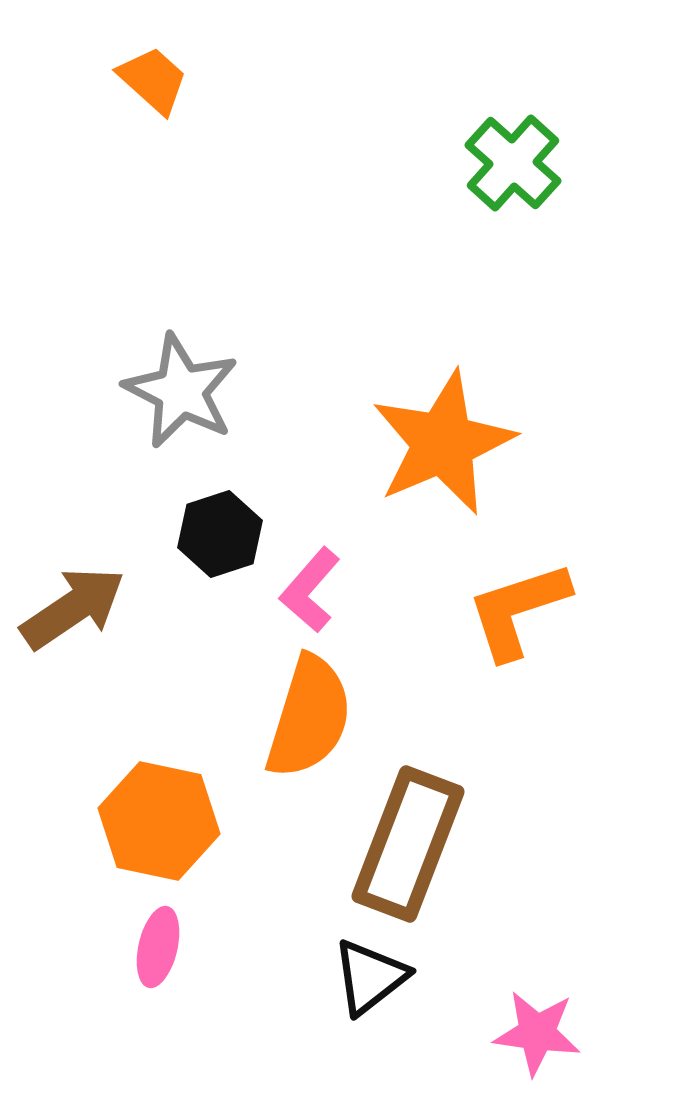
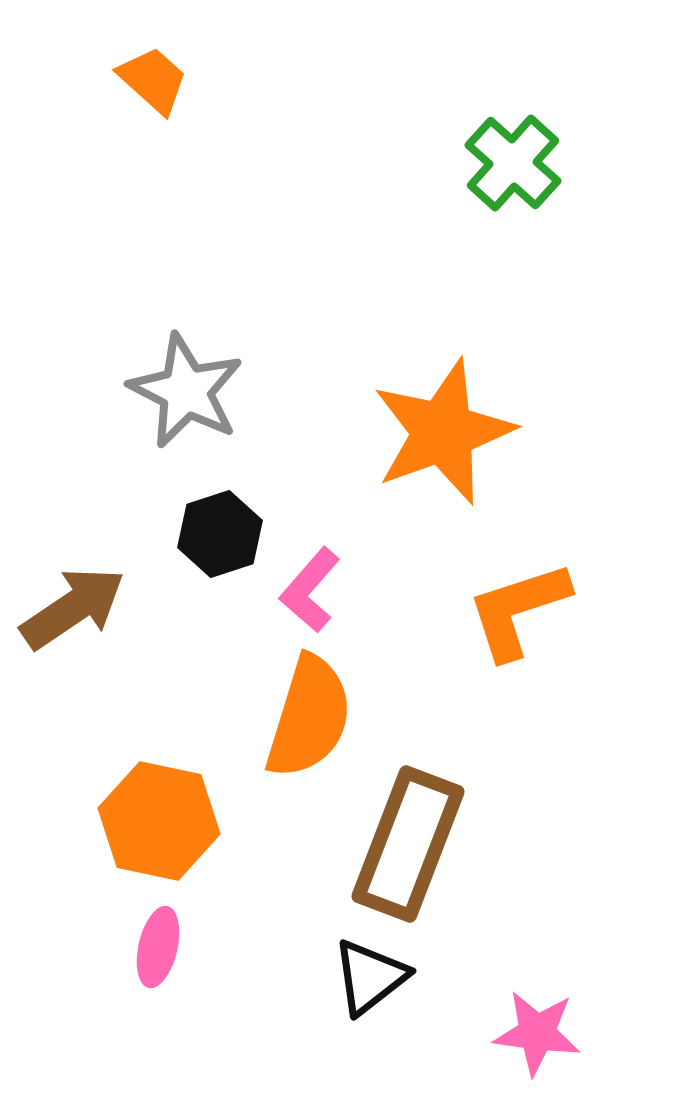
gray star: moved 5 px right
orange star: moved 11 px up; rotated 3 degrees clockwise
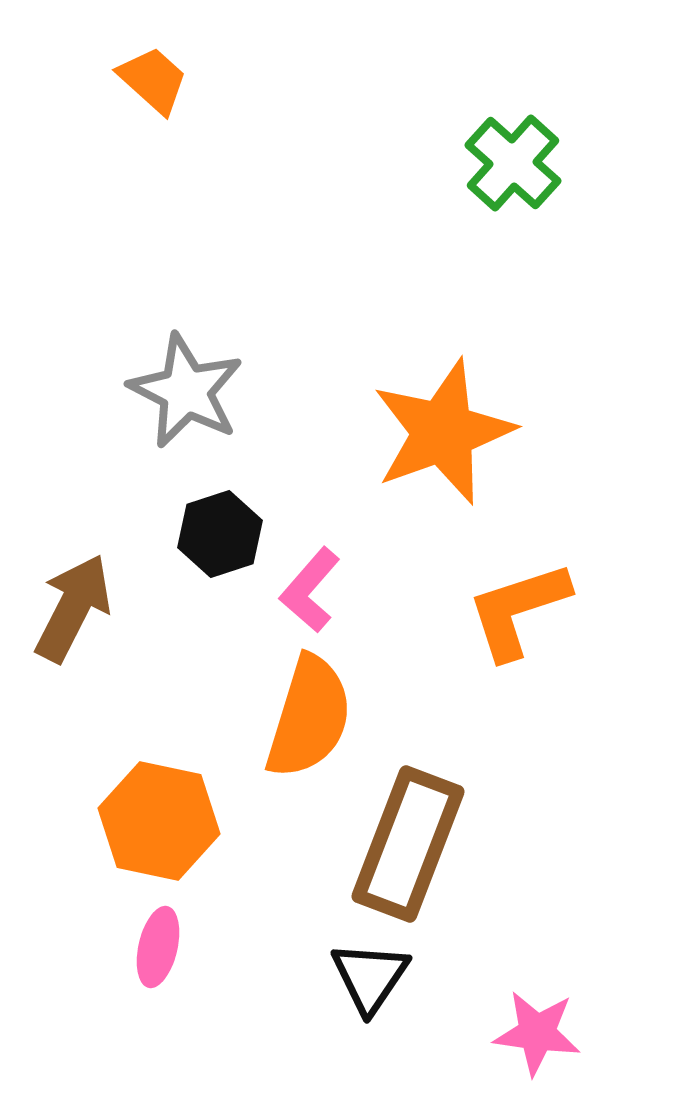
brown arrow: rotated 29 degrees counterclockwise
black triangle: rotated 18 degrees counterclockwise
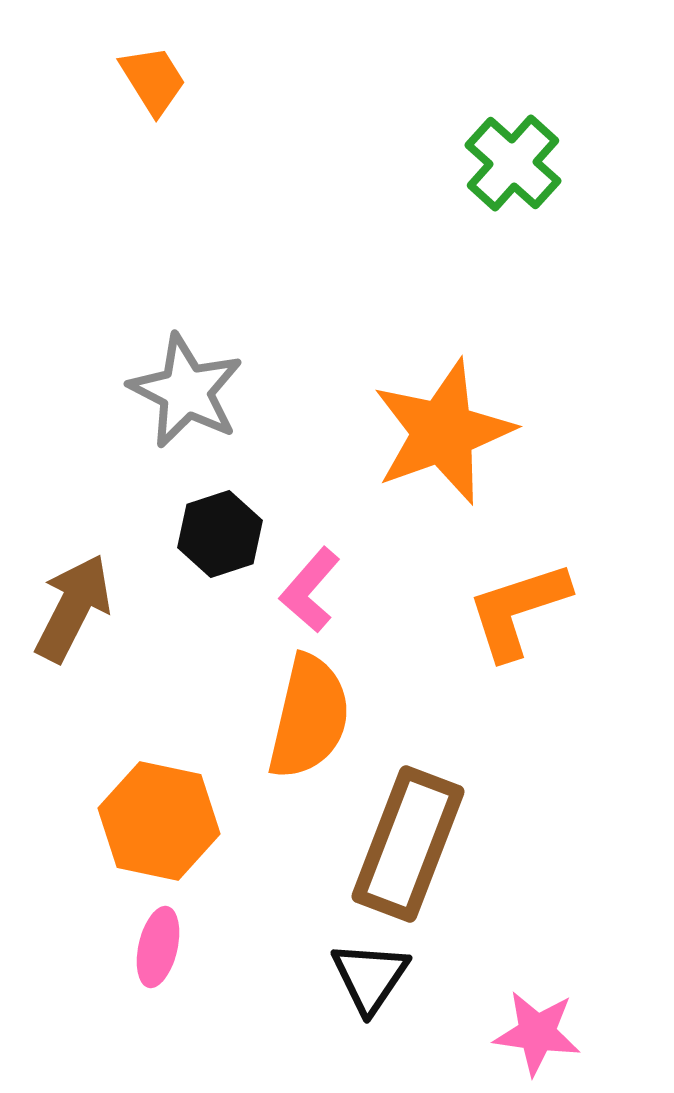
orange trapezoid: rotated 16 degrees clockwise
orange semicircle: rotated 4 degrees counterclockwise
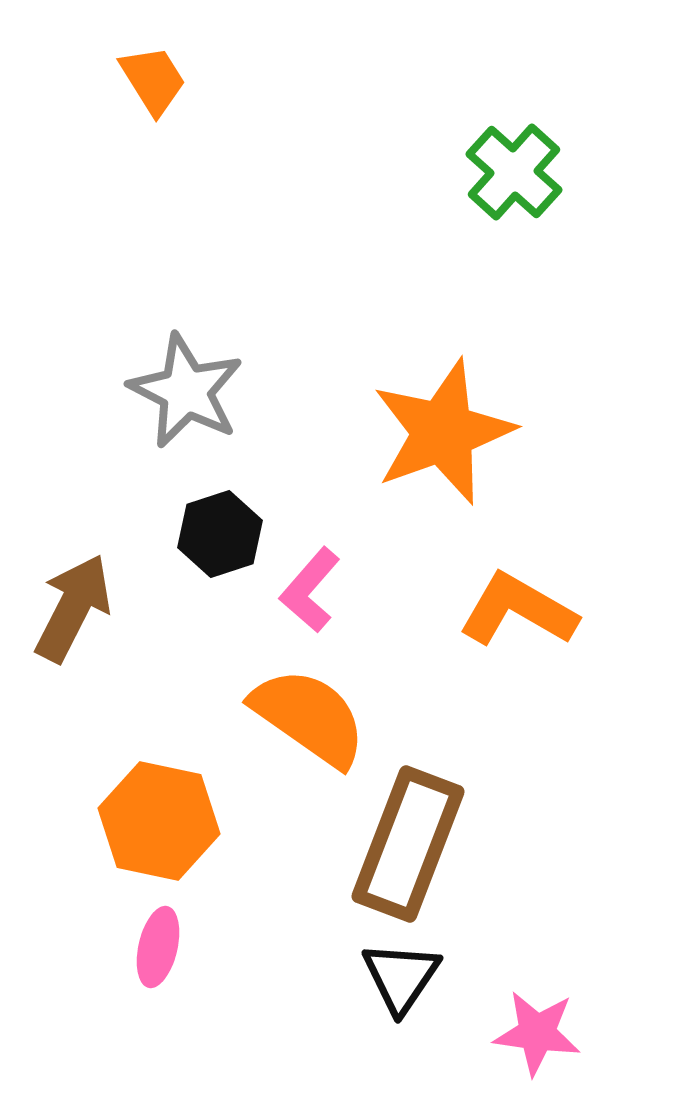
green cross: moved 1 px right, 9 px down
orange L-shape: rotated 48 degrees clockwise
orange semicircle: rotated 68 degrees counterclockwise
black triangle: moved 31 px right
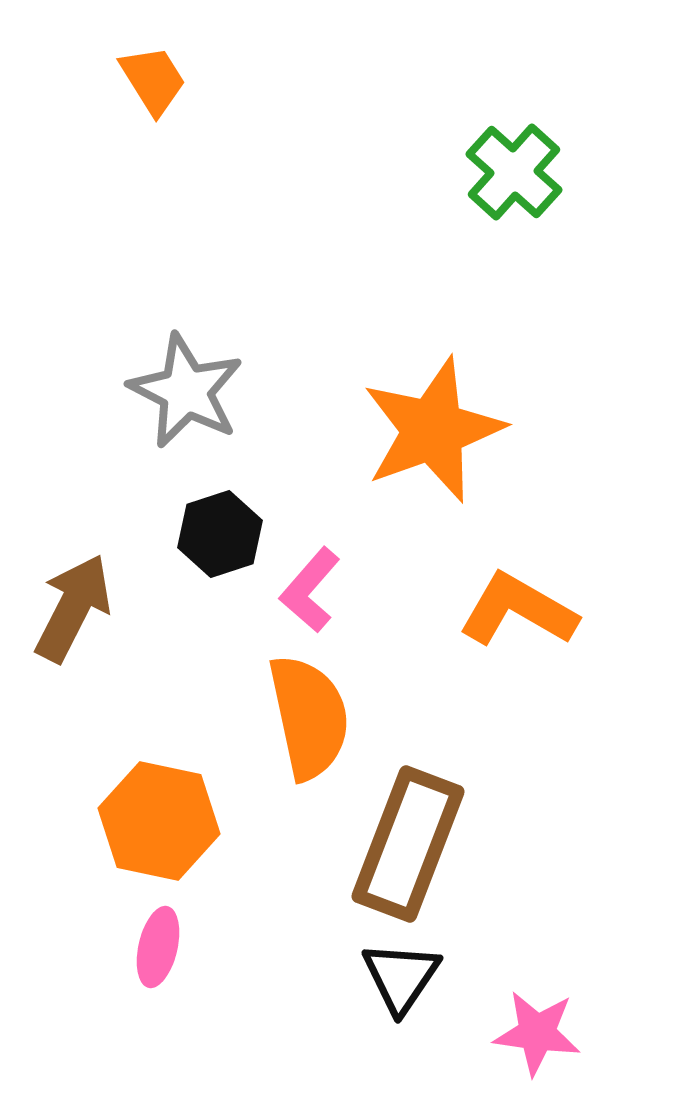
orange star: moved 10 px left, 2 px up
orange semicircle: rotated 43 degrees clockwise
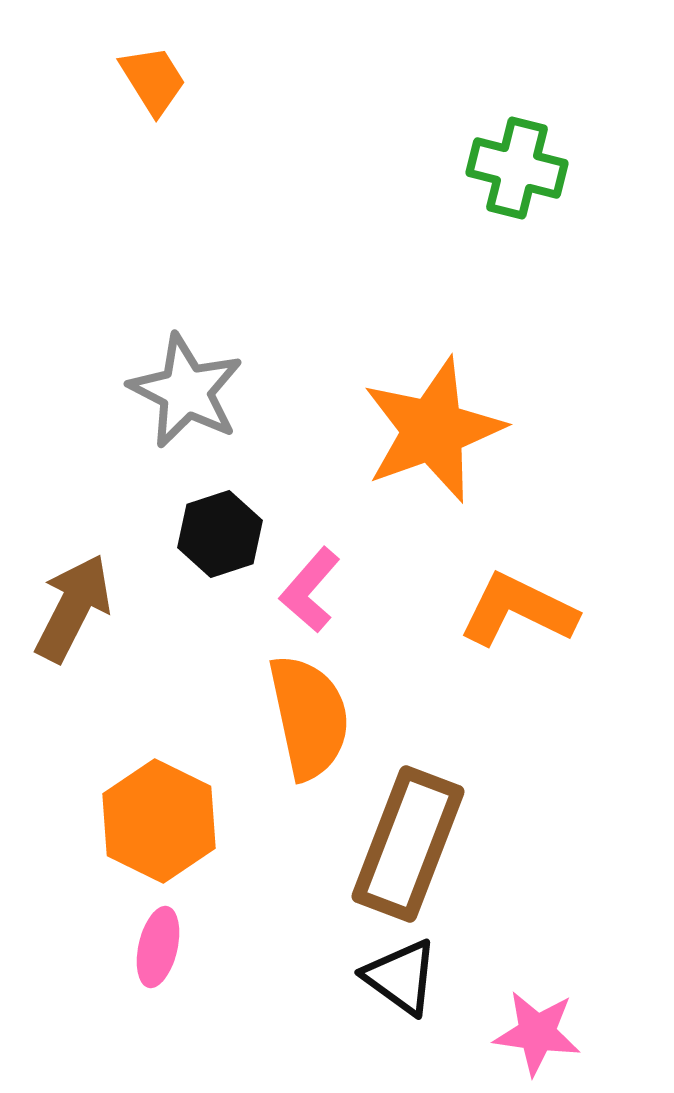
green cross: moved 3 px right, 4 px up; rotated 28 degrees counterclockwise
orange L-shape: rotated 4 degrees counterclockwise
orange hexagon: rotated 14 degrees clockwise
black triangle: rotated 28 degrees counterclockwise
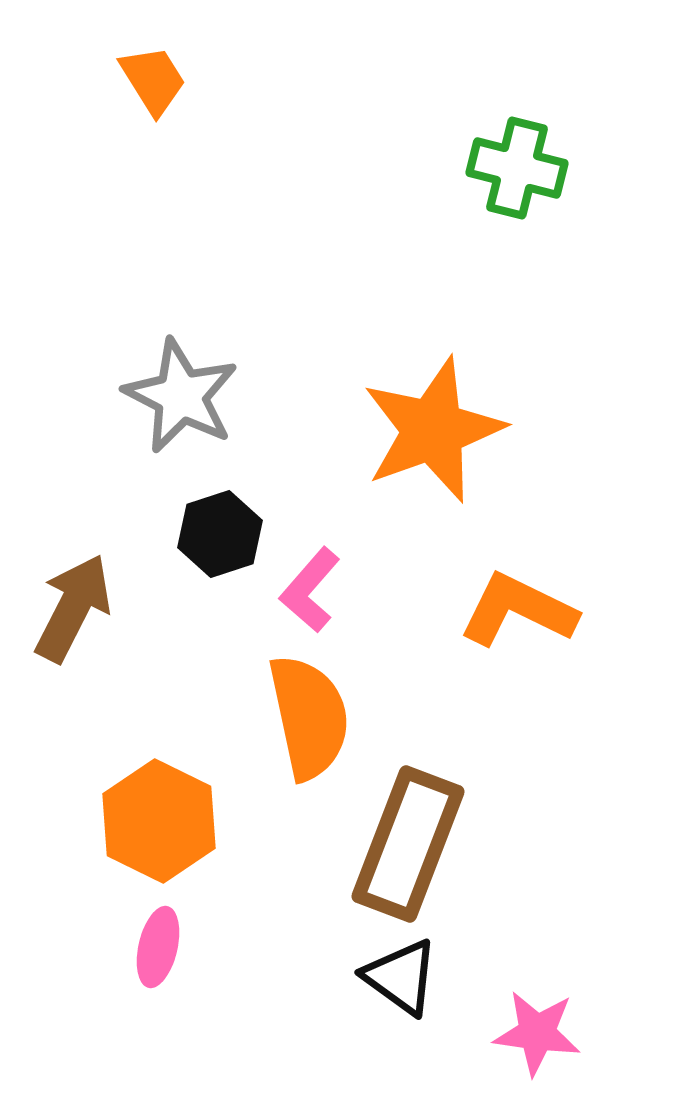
gray star: moved 5 px left, 5 px down
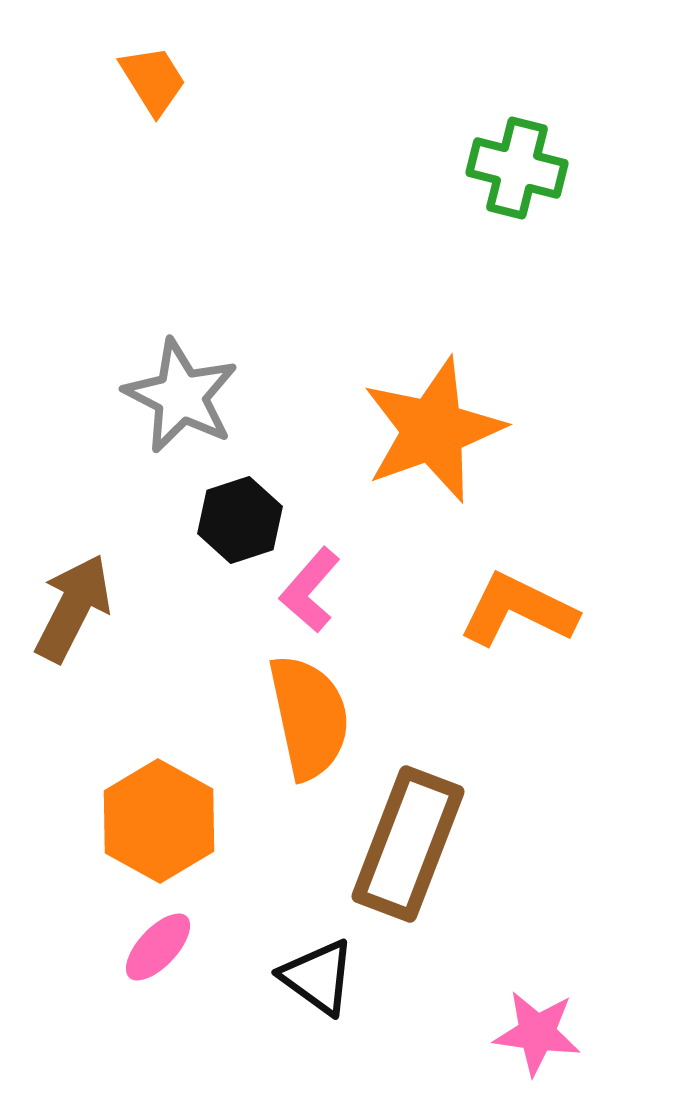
black hexagon: moved 20 px right, 14 px up
orange hexagon: rotated 3 degrees clockwise
pink ellipse: rotated 30 degrees clockwise
black triangle: moved 83 px left
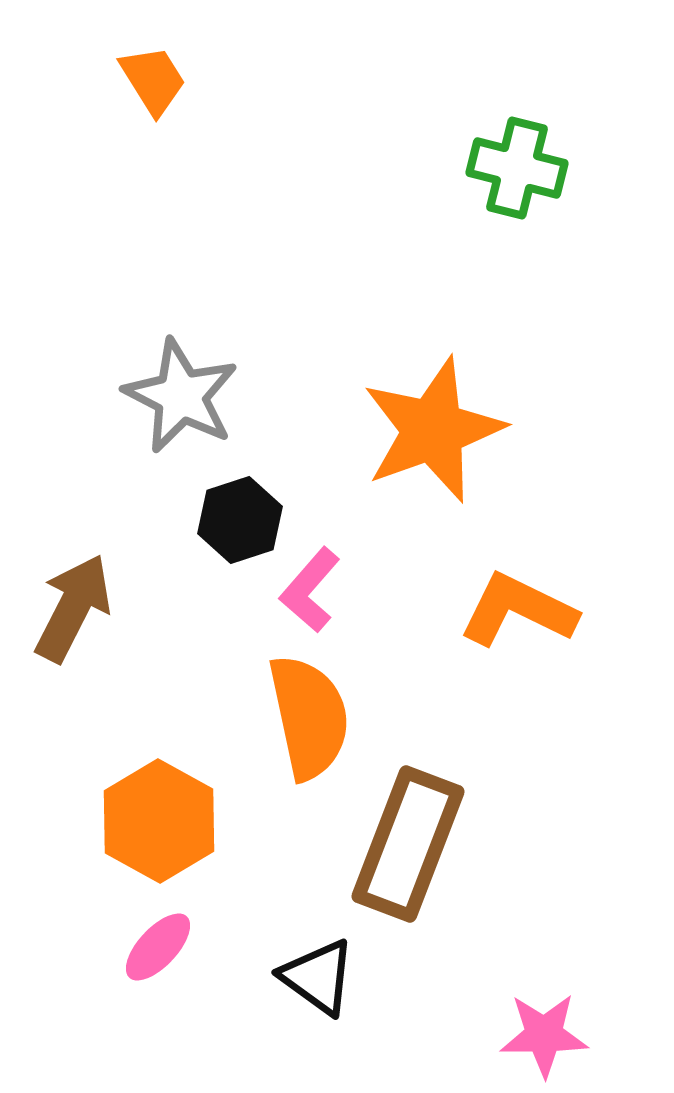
pink star: moved 7 px right, 2 px down; rotated 8 degrees counterclockwise
